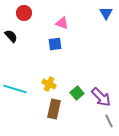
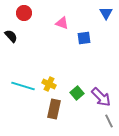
blue square: moved 29 px right, 6 px up
cyan line: moved 8 px right, 3 px up
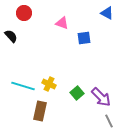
blue triangle: moved 1 px right; rotated 32 degrees counterclockwise
brown rectangle: moved 14 px left, 2 px down
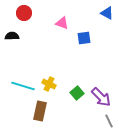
black semicircle: moved 1 px right; rotated 48 degrees counterclockwise
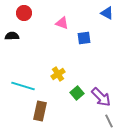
yellow cross: moved 9 px right, 10 px up; rotated 32 degrees clockwise
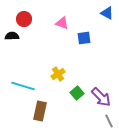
red circle: moved 6 px down
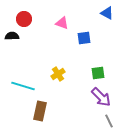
green square: moved 21 px right, 20 px up; rotated 32 degrees clockwise
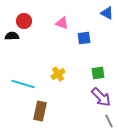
red circle: moved 2 px down
cyan line: moved 2 px up
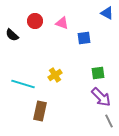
red circle: moved 11 px right
black semicircle: moved 1 px up; rotated 136 degrees counterclockwise
yellow cross: moved 3 px left, 1 px down
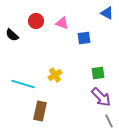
red circle: moved 1 px right
